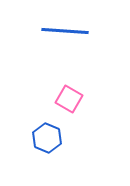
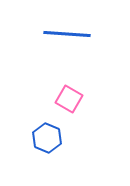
blue line: moved 2 px right, 3 px down
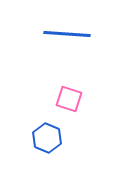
pink square: rotated 12 degrees counterclockwise
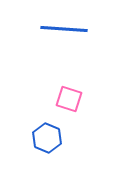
blue line: moved 3 px left, 5 px up
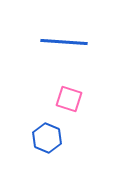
blue line: moved 13 px down
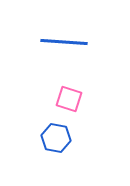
blue hexagon: moved 9 px right; rotated 12 degrees counterclockwise
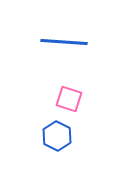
blue hexagon: moved 1 px right, 2 px up; rotated 16 degrees clockwise
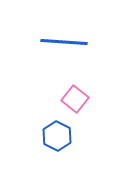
pink square: moved 6 px right; rotated 20 degrees clockwise
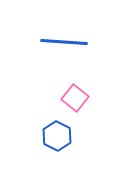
pink square: moved 1 px up
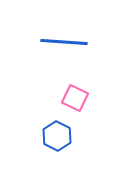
pink square: rotated 12 degrees counterclockwise
